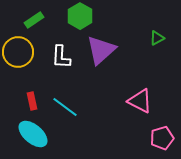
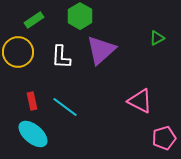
pink pentagon: moved 2 px right
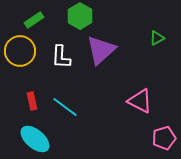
yellow circle: moved 2 px right, 1 px up
cyan ellipse: moved 2 px right, 5 px down
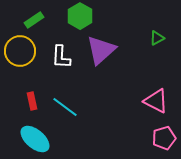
pink triangle: moved 16 px right
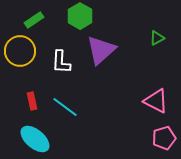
white L-shape: moved 5 px down
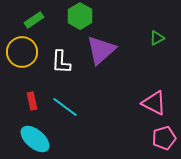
yellow circle: moved 2 px right, 1 px down
pink triangle: moved 2 px left, 2 px down
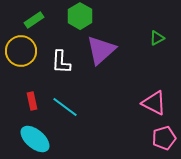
yellow circle: moved 1 px left, 1 px up
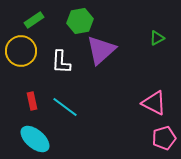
green hexagon: moved 5 px down; rotated 20 degrees clockwise
